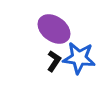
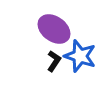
blue star: moved 1 px right, 2 px up; rotated 12 degrees clockwise
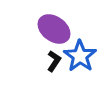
blue star: rotated 16 degrees clockwise
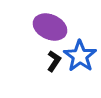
purple ellipse: moved 4 px left, 2 px up; rotated 12 degrees counterclockwise
